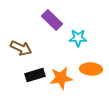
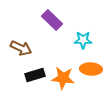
cyan star: moved 5 px right, 2 px down
orange star: moved 2 px right; rotated 15 degrees clockwise
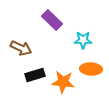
orange star: moved 4 px down
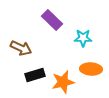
cyan star: moved 2 px up
orange star: rotated 20 degrees counterclockwise
